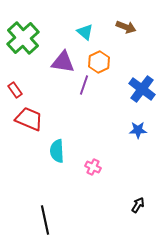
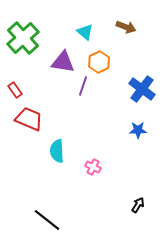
purple line: moved 1 px left, 1 px down
black line: moved 2 px right; rotated 40 degrees counterclockwise
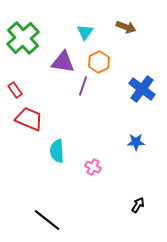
cyan triangle: rotated 24 degrees clockwise
blue star: moved 2 px left, 12 px down
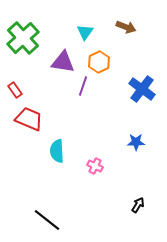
pink cross: moved 2 px right, 1 px up
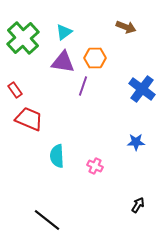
cyan triangle: moved 21 px left; rotated 18 degrees clockwise
orange hexagon: moved 4 px left, 4 px up; rotated 25 degrees clockwise
cyan semicircle: moved 5 px down
